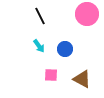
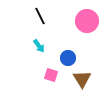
pink circle: moved 7 px down
blue circle: moved 3 px right, 9 px down
pink square: rotated 16 degrees clockwise
brown triangle: rotated 30 degrees clockwise
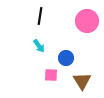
black line: rotated 36 degrees clockwise
blue circle: moved 2 px left
pink square: rotated 16 degrees counterclockwise
brown triangle: moved 2 px down
